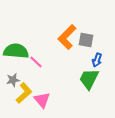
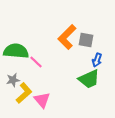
green trapezoid: rotated 140 degrees counterclockwise
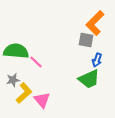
orange L-shape: moved 28 px right, 14 px up
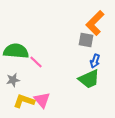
blue arrow: moved 2 px left, 1 px down
yellow L-shape: moved 8 px down; rotated 120 degrees counterclockwise
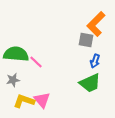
orange L-shape: moved 1 px right, 1 px down
green semicircle: moved 3 px down
green trapezoid: moved 1 px right, 4 px down
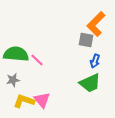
pink line: moved 1 px right, 2 px up
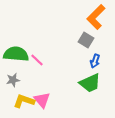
orange L-shape: moved 7 px up
gray square: rotated 21 degrees clockwise
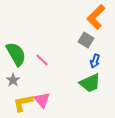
green semicircle: rotated 55 degrees clockwise
pink line: moved 5 px right
gray star: rotated 24 degrees counterclockwise
yellow L-shape: moved 1 px left, 2 px down; rotated 30 degrees counterclockwise
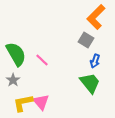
green trapezoid: rotated 105 degrees counterclockwise
pink triangle: moved 1 px left, 2 px down
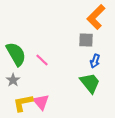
gray square: rotated 28 degrees counterclockwise
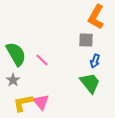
orange L-shape: rotated 15 degrees counterclockwise
